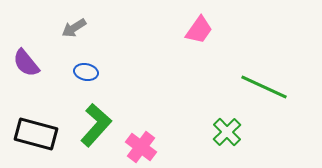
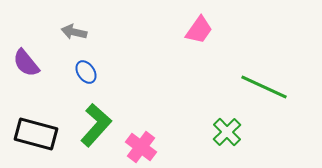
gray arrow: moved 4 px down; rotated 45 degrees clockwise
blue ellipse: rotated 45 degrees clockwise
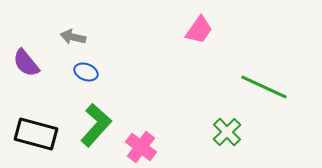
gray arrow: moved 1 px left, 5 px down
blue ellipse: rotated 35 degrees counterclockwise
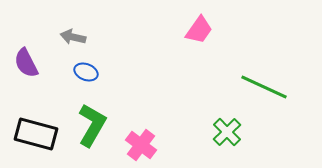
purple semicircle: rotated 12 degrees clockwise
green L-shape: moved 4 px left; rotated 12 degrees counterclockwise
pink cross: moved 2 px up
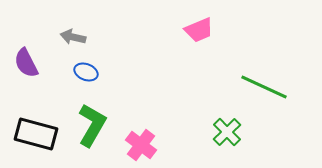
pink trapezoid: rotated 32 degrees clockwise
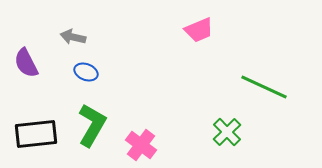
black rectangle: rotated 21 degrees counterclockwise
